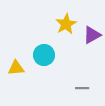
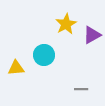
gray line: moved 1 px left, 1 px down
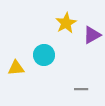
yellow star: moved 1 px up
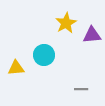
purple triangle: rotated 24 degrees clockwise
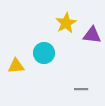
purple triangle: rotated 12 degrees clockwise
cyan circle: moved 2 px up
yellow triangle: moved 2 px up
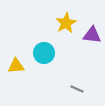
gray line: moved 4 px left; rotated 24 degrees clockwise
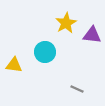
cyan circle: moved 1 px right, 1 px up
yellow triangle: moved 2 px left, 1 px up; rotated 12 degrees clockwise
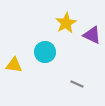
purple triangle: rotated 18 degrees clockwise
gray line: moved 5 px up
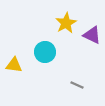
gray line: moved 1 px down
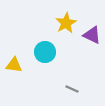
gray line: moved 5 px left, 4 px down
